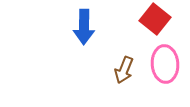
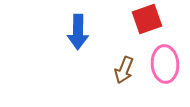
red square: moved 8 px left; rotated 32 degrees clockwise
blue arrow: moved 6 px left, 5 px down
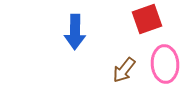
blue arrow: moved 3 px left
brown arrow: rotated 16 degrees clockwise
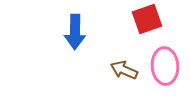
pink ellipse: moved 2 px down
brown arrow: rotated 76 degrees clockwise
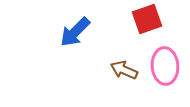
blue arrow: rotated 44 degrees clockwise
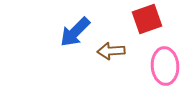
brown arrow: moved 13 px left, 19 px up; rotated 28 degrees counterclockwise
